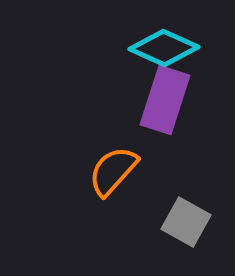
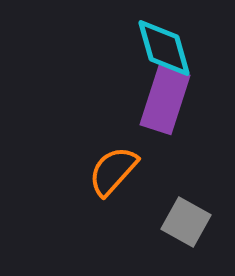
cyan diamond: rotated 50 degrees clockwise
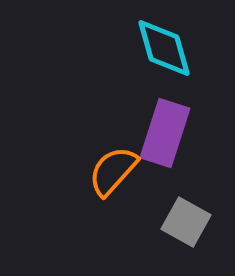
purple rectangle: moved 33 px down
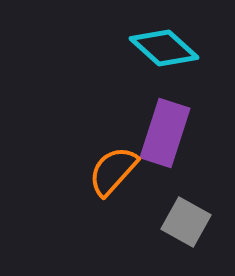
cyan diamond: rotated 32 degrees counterclockwise
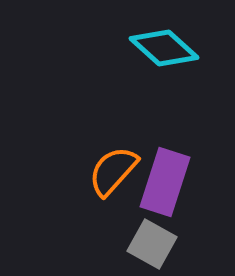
purple rectangle: moved 49 px down
gray square: moved 34 px left, 22 px down
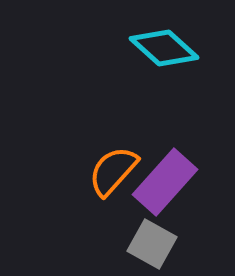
purple rectangle: rotated 24 degrees clockwise
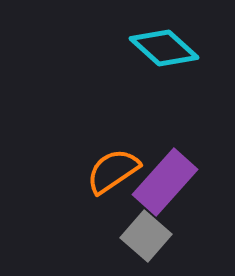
orange semicircle: rotated 14 degrees clockwise
gray square: moved 6 px left, 8 px up; rotated 12 degrees clockwise
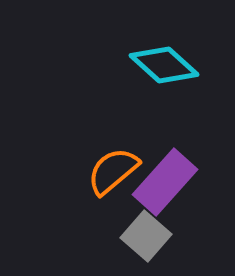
cyan diamond: moved 17 px down
orange semicircle: rotated 6 degrees counterclockwise
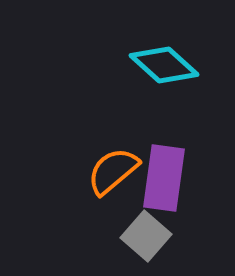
purple rectangle: moved 1 px left, 4 px up; rotated 34 degrees counterclockwise
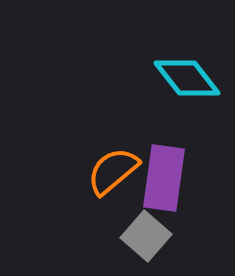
cyan diamond: moved 23 px right, 13 px down; rotated 10 degrees clockwise
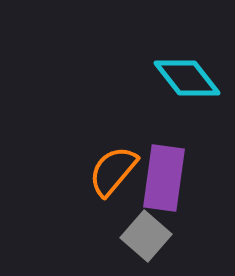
orange semicircle: rotated 10 degrees counterclockwise
